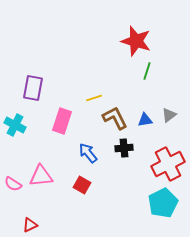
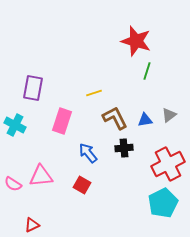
yellow line: moved 5 px up
red triangle: moved 2 px right
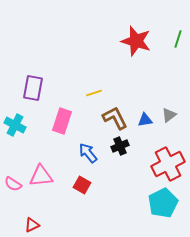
green line: moved 31 px right, 32 px up
black cross: moved 4 px left, 2 px up; rotated 18 degrees counterclockwise
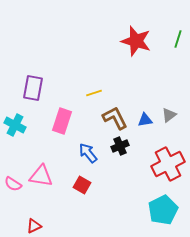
pink triangle: rotated 15 degrees clockwise
cyan pentagon: moved 7 px down
red triangle: moved 2 px right, 1 px down
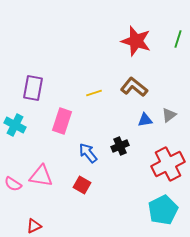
brown L-shape: moved 19 px right, 31 px up; rotated 24 degrees counterclockwise
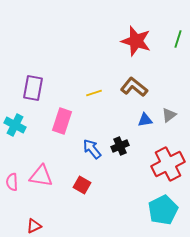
blue arrow: moved 4 px right, 4 px up
pink semicircle: moved 1 px left, 2 px up; rotated 54 degrees clockwise
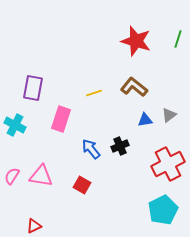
pink rectangle: moved 1 px left, 2 px up
blue arrow: moved 1 px left
pink semicircle: moved 6 px up; rotated 36 degrees clockwise
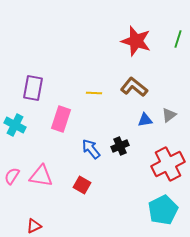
yellow line: rotated 21 degrees clockwise
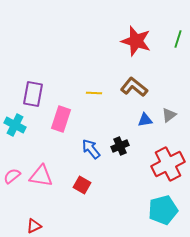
purple rectangle: moved 6 px down
pink semicircle: rotated 18 degrees clockwise
cyan pentagon: rotated 12 degrees clockwise
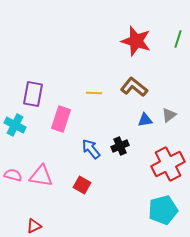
pink semicircle: moved 1 px right, 1 px up; rotated 54 degrees clockwise
